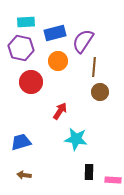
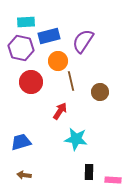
blue rectangle: moved 6 px left, 3 px down
brown line: moved 23 px left, 14 px down; rotated 18 degrees counterclockwise
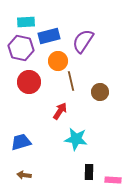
red circle: moved 2 px left
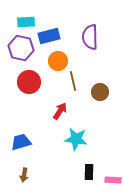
purple semicircle: moved 7 px right, 4 px up; rotated 35 degrees counterclockwise
brown line: moved 2 px right
brown arrow: rotated 88 degrees counterclockwise
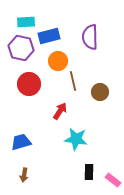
red circle: moved 2 px down
pink rectangle: rotated 35 degrees clockwise
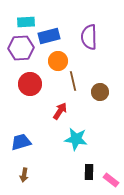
purple semicircle: moved 1 px left
purple hexagon: rotated 15 degrees counterclockwise
red circle: moved 1 px right
pink rectangle: moved 2 px left
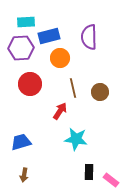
orange circle: moved 2 px right, 3 px up
brown line: moved 7 px down
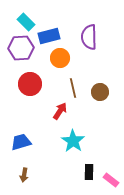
cyan rectangle: rotated 48 degrees clockwise
cyan star: moved 3 px left, 2 px down; rotated 25 degrees clockwise
